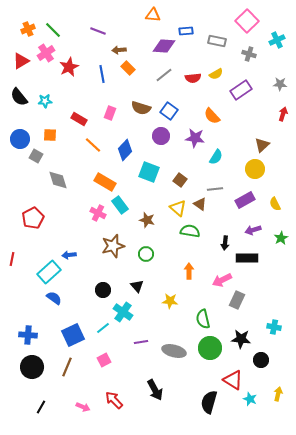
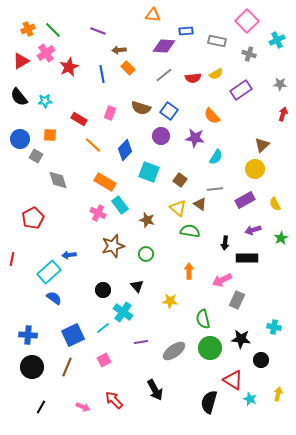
gray ellipse at (174, 351): rotated 50 degrees counterclockwise
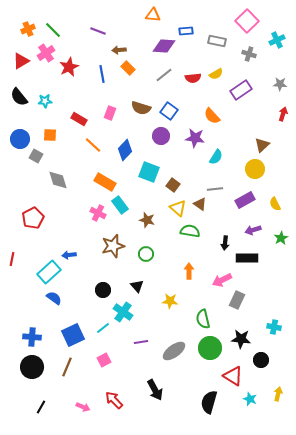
brown square at (180, 180): moved 7 px left, 5 px down
blue cross at (28, 335): moved 4 px right, 2 px down
red triangle at (233, 380): moved 4 px up
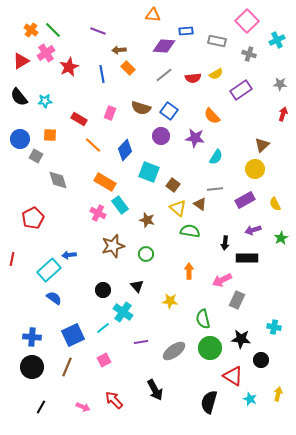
orange cross at (28, 29): moved 3 px right, 1 px down; rotated 32 degrees counterclockwise
cyan rectangle at (49, 272): moved 2 px up
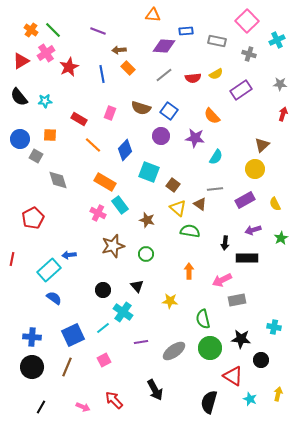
gray rectangle at (237, 300): rotated 54 degrees clockwise
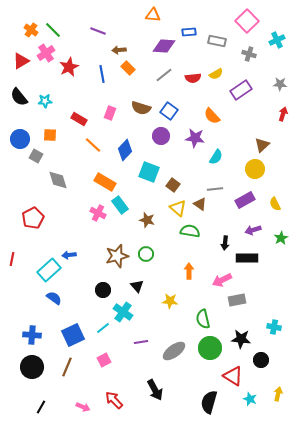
blue rectangle at (186, 31): moved 3 px right, 1 px down
brown star at (113, 246): moved 4 px right, 10 px down
blue cross at (32, 337): moved 2 px up
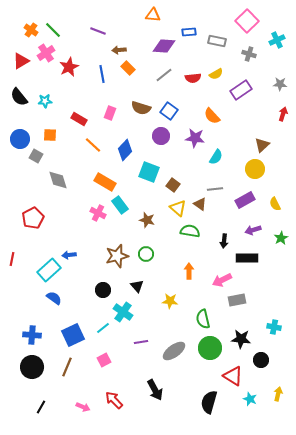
black arrow at (225, 243): moved 1 px left, 2 px up
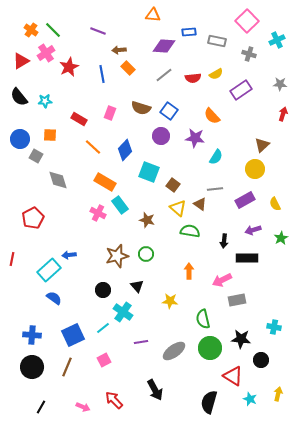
orange line at (93, 145): moved 2 px down
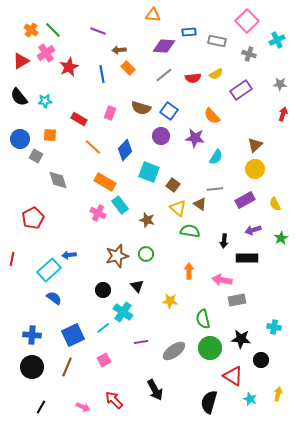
brown triangle at (262, 145): moved 7 px left
pink arrow at (222, 280): rotated 36 degrees clockwise
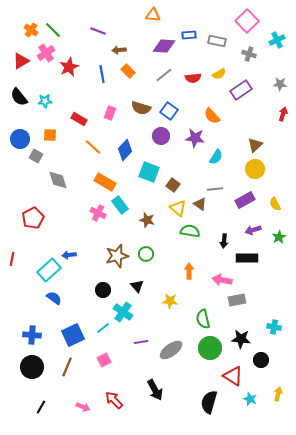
blue rectangle at (189, 32): moved 3 px down
orange rectangle at (128, 68): moved 3 px down
yellow semicircle at (216, 74): moved 3 px right
green star at (281, 238): moved 2 px left, 1 px up
gray ellipse at (174, 351): moved 3 px left, 1 px up
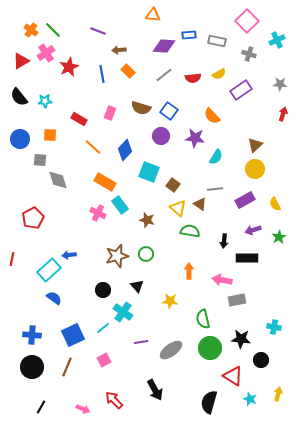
gray square at (36, 156): moved 4 px right, 4 px down; rotated 24 degrees counterclockwise
pink arrow at (83, 407): moved 2 px down
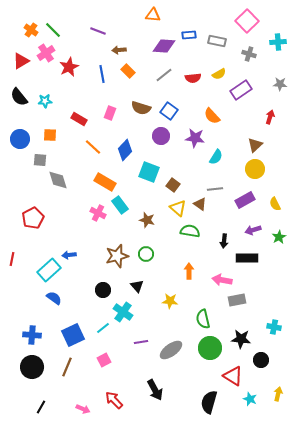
cyan cross at (277, 40): moved 1 px right, 2 px down; rotated 21 degrees clockwise
red arrow at (283, 114): moved 13 px left, 3 px down
